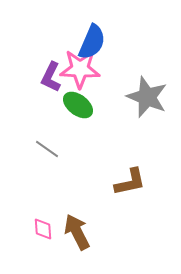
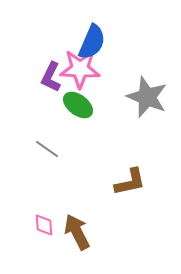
pink diamond: moved 1 px right, 4 px up
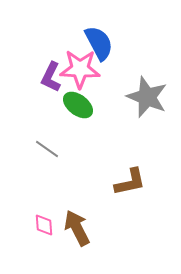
blue semicircle: moved 7 px right, 1 px down; rotated 51 degrees counterclockwise
brown arrow: moved 4 px up
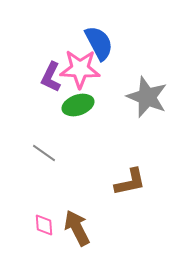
green ellipse: rotated 56 degrees counterclockwise
gray line: moved 3 px left, 4 px down
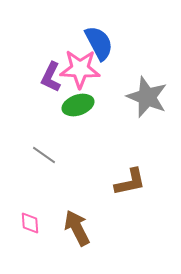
gray line: moved 2 px down
pink diamond: moved 14 px left, 2 px up
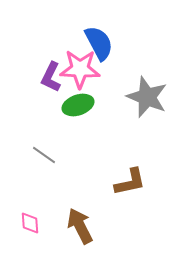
brown arrow: moved 3 px right, 2 px up
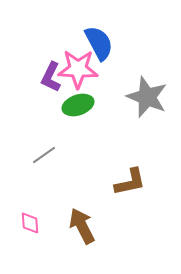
pink star: moved 2 px left
gray line: rotated 70 degrees counterclockwise
brown arrow: moved 2 px right
